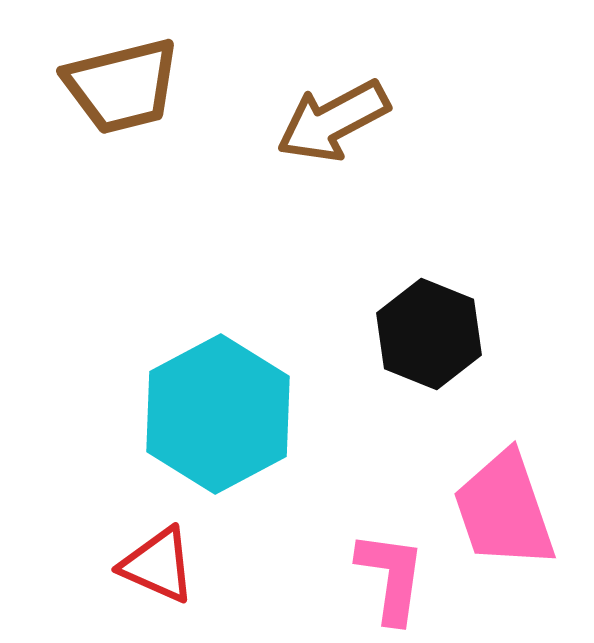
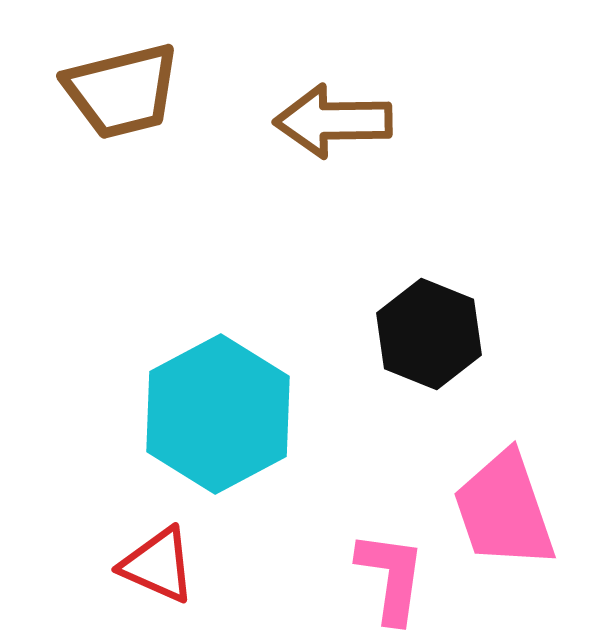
brown trapezoid: moved 5 px down
brown arrow: rotated 27 degrees clockwise
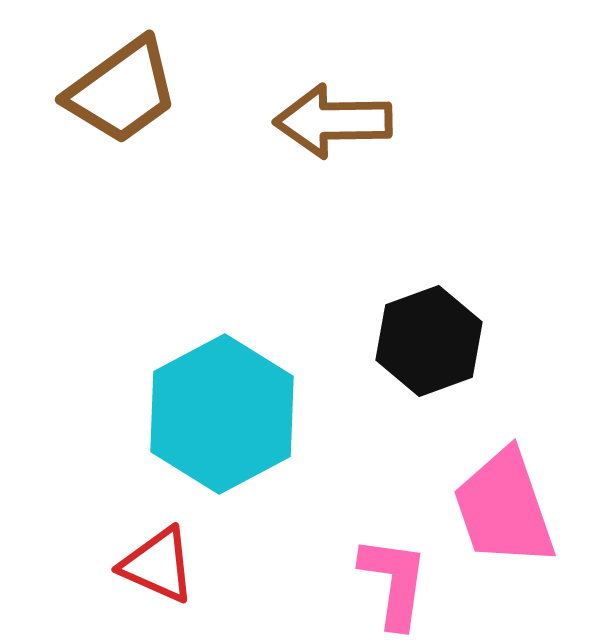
brown trapezoid: rotated 22 degrees counterclockwise
black hexagon: moved 7 px down; rotated 18 degrees clockwise
cyan hexagon: moved 4 px right
pink trapezoid: moved 2 px up
pink L-shape: moved 3 px right, 5 px down
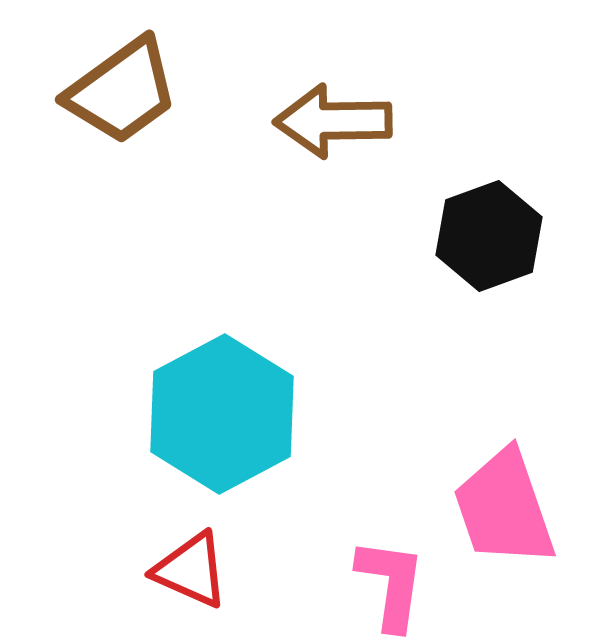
black hexagon: moved 60 px right, 105 px up
red triangle: moved 33 px right, 5 px down
pink L-shape: moved 3 px left, 2 px down
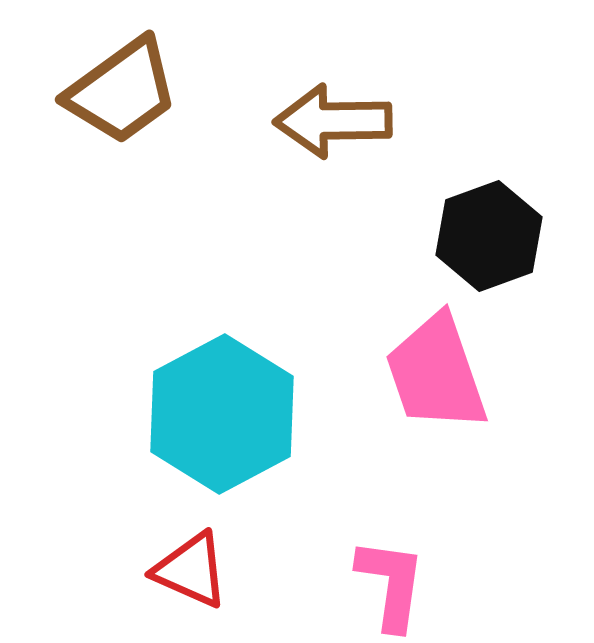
pink trapezoid: moved 68 px left, 135 px up
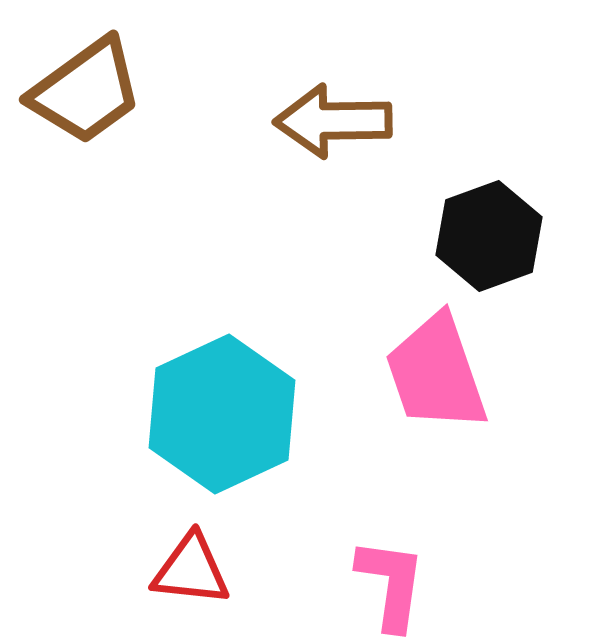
brown trapezoid: moved 36 px left
cyan hexagon: rotated 3 degrees clockwise
red triangle: rotated 18 degrees counterclockwise
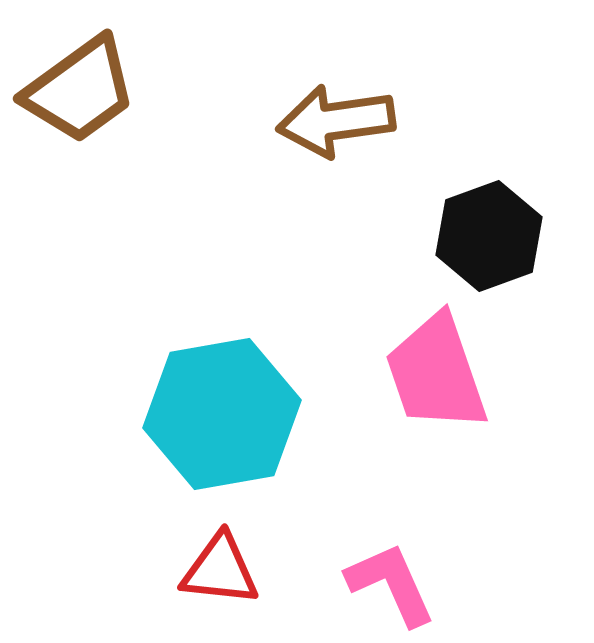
brown trapezoid: moved 6 px left, 1 px up
brown arrow: moved 3 px right; rotated 7 degrees counterclockwise
cyan hexagon: rotated 15 degrees clockwise
red triangle: moved 29 px right
pink L-shape: rotated 32 degrees counterclockwise
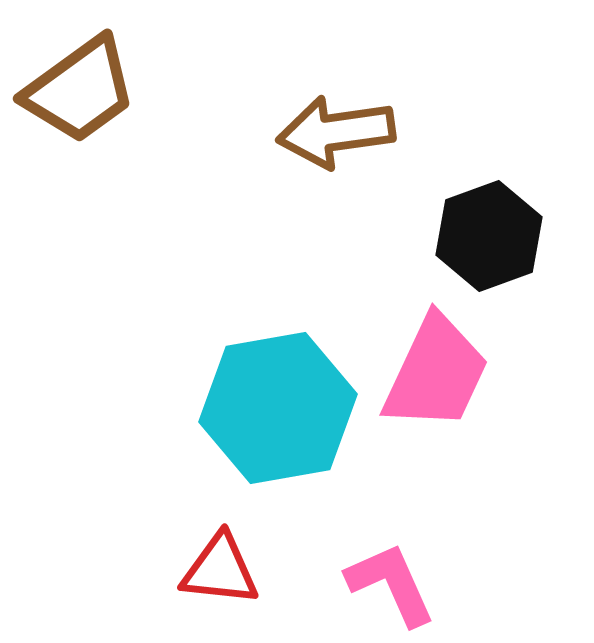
brown arrow: moved 11 px down
pink trapezoid: rotated 136 degrees counterclockwise
cyan hexagon: moved 56 px right, 6 px up
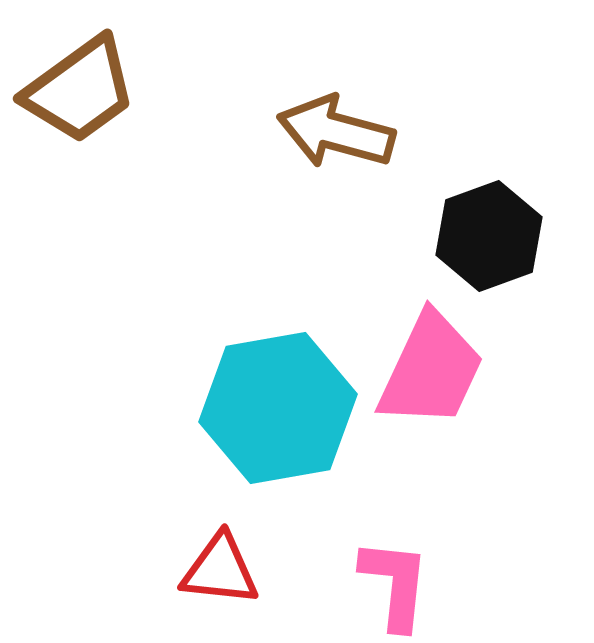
brown arrow: rotated 23 degrees clockwise
pink trapezoid: moved 5 px left, 3 px up
pink L-shape: moved 4 px right; rotated 30 degrees clockwise
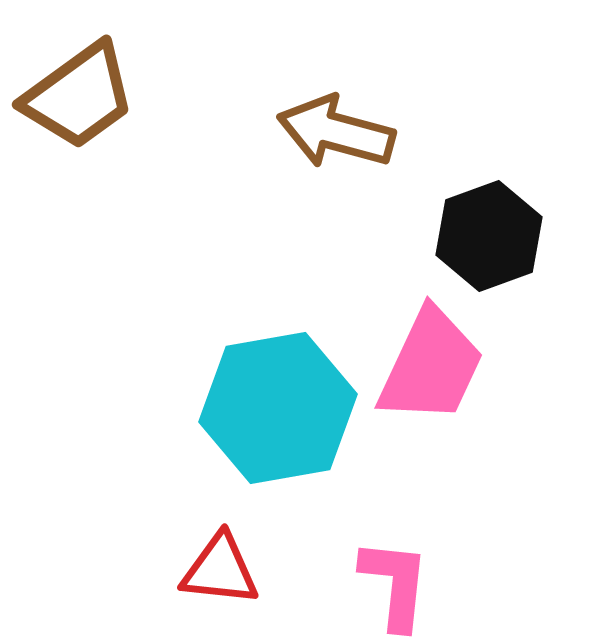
brown trapezoid: moved 1 px left, 6 px down
pink trapezoid: moved 4 px up
